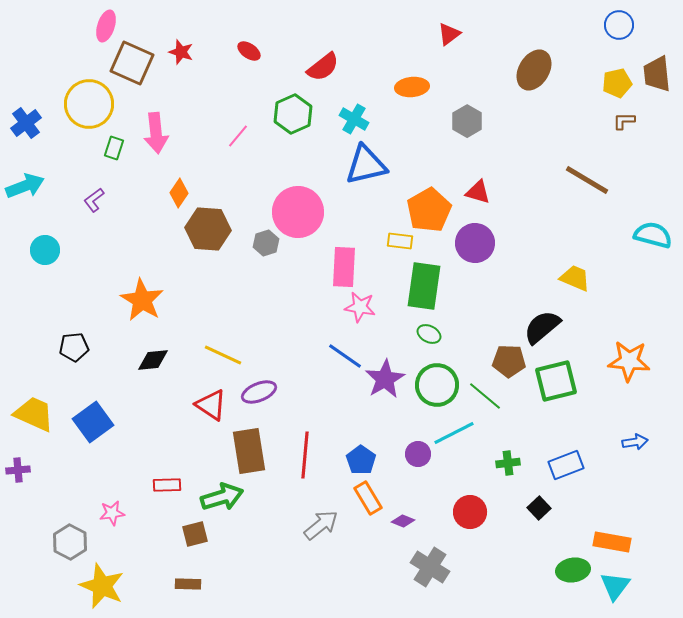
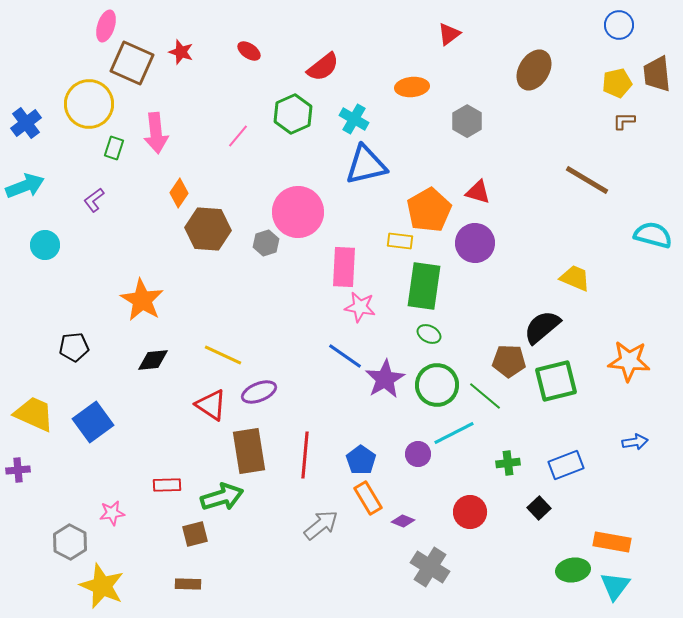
cyan circle at (45, 250): moved 5 px up
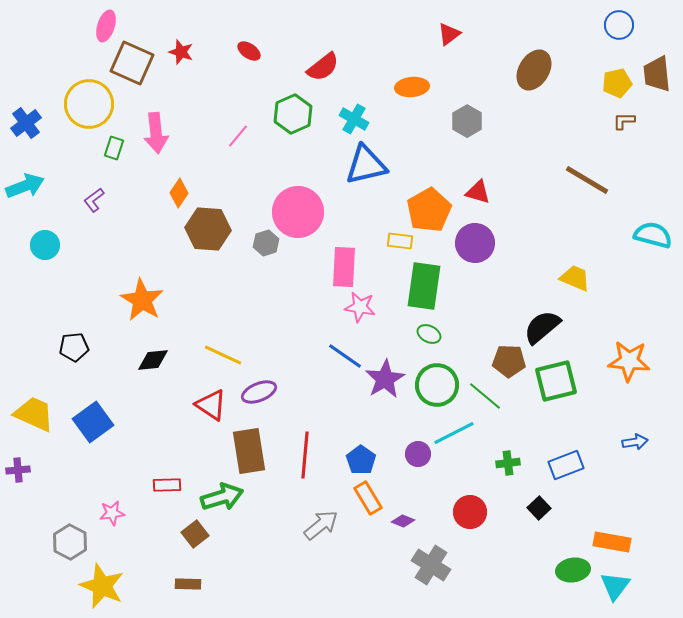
brown square at (195, 534): rotated 24 degrees counterclockwise
gray cross at (430, 567): moved 1 px right, 2 px up
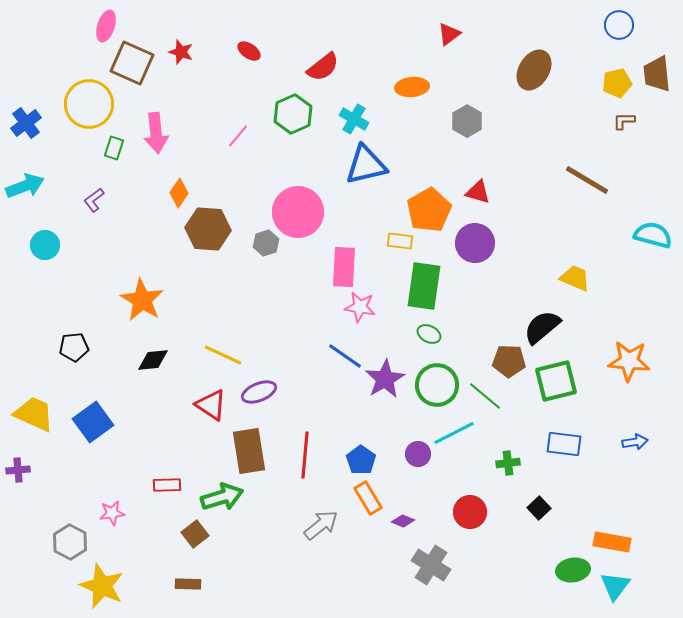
blue rectangle at (566, 465): moved 2 px left, 21 px up; rotated 28 degrees clockwise
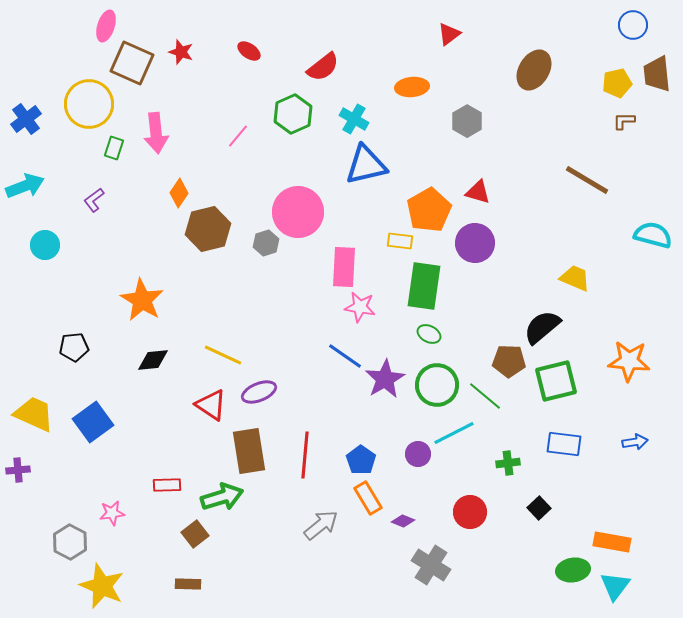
blue circle at (619, 25): moved 14 px right
blue cross at (26, 123): moved 4 px up
brown hexagon at (208, 229): rotated 18 degrees counterclockwise
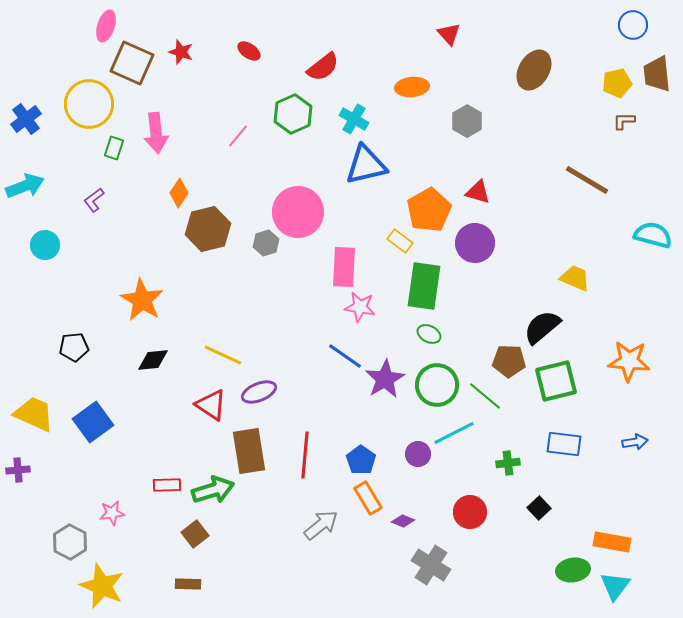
red triangle at (449, 34): rotated 35 degrees counterclockwise
yellow rectangle at (400, 241): rotated 30 degrees clockwise
green arrow at (222, 497): moved 9 px left, 7 px up
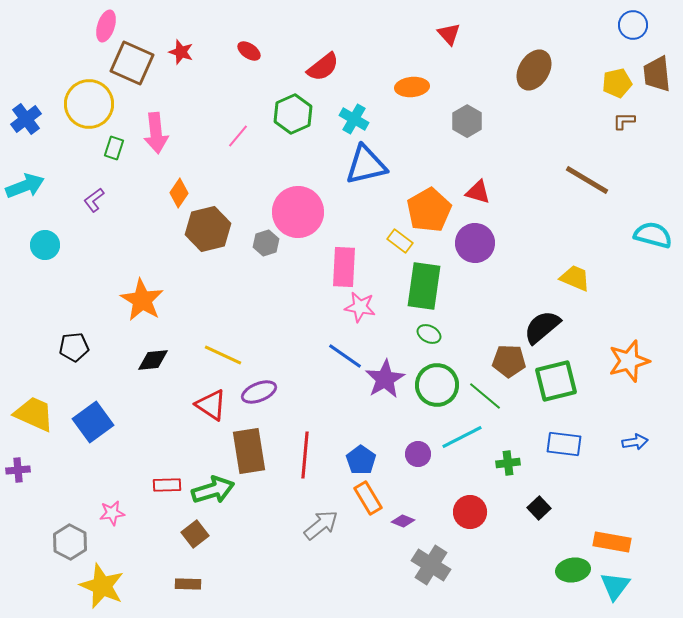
orange star at (629, 361): rotated 21 degrees counterclockwise
cyan line at (454, 433): moved 8 px right, 4 px down
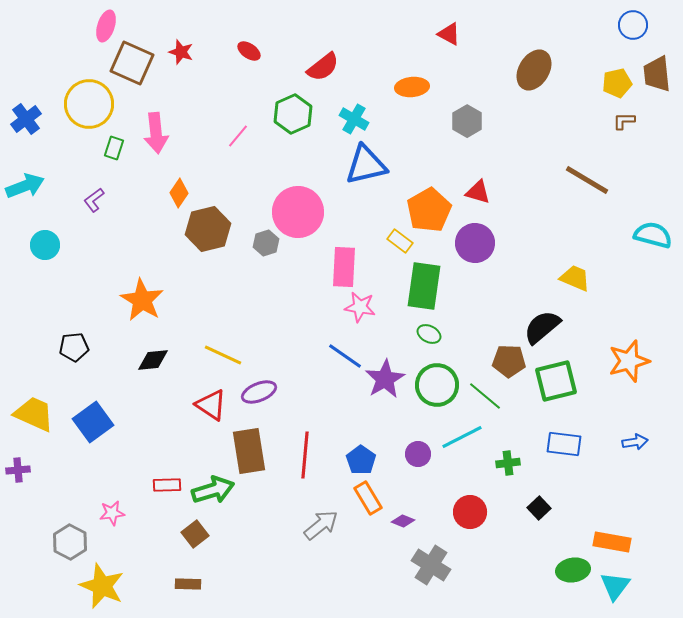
red triangle at (449, 34): rotated 20 degrees counterclockwise
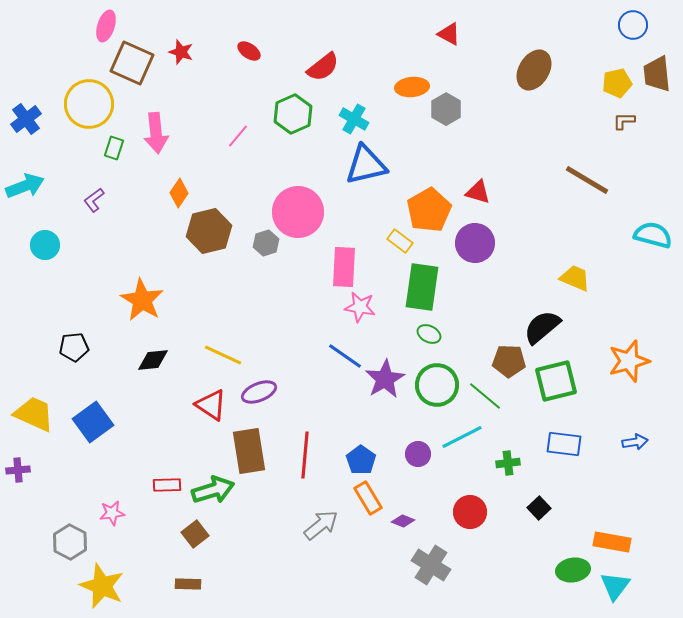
gray hexagon at (467, 121): moved 21 px left, 12 px up
brown hexagon at (208, 229): moved 1 px right, 2 px down
green rectangle at (424, 286): moved 2 px left, 1 px down
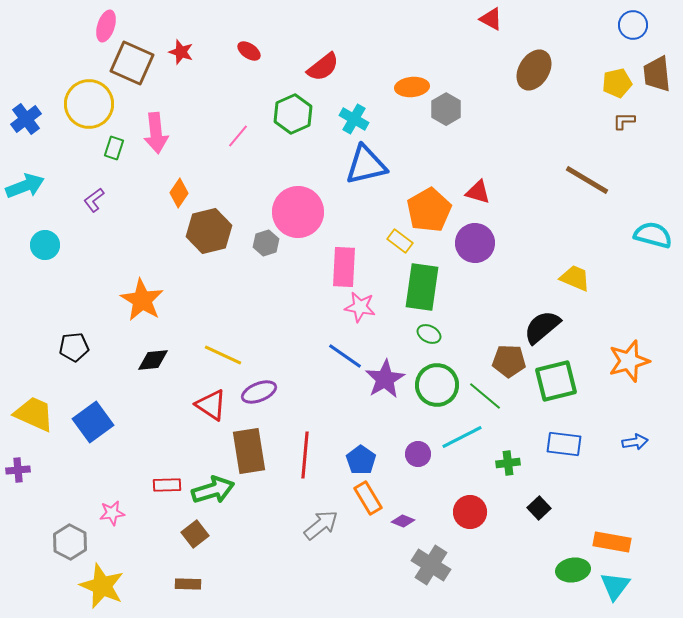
red triangle at (449, 34): moved 42 px right, 15 px up
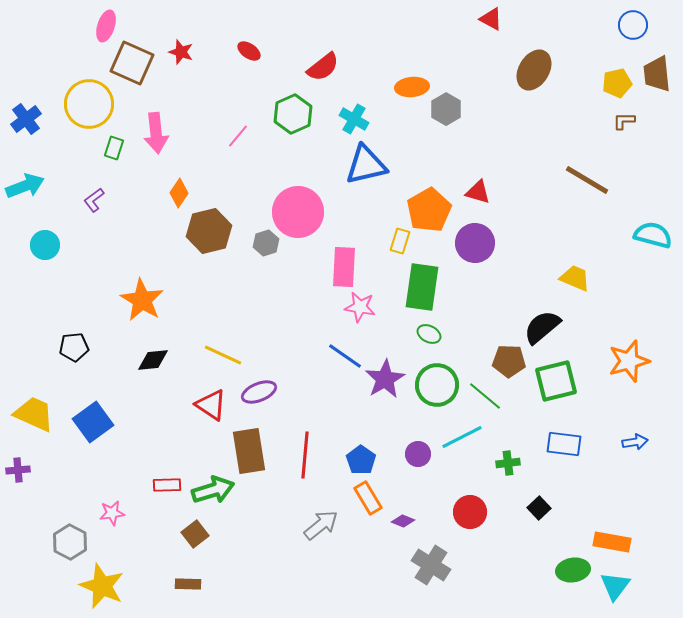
yellow rectangle at (400, 241): rotated 70 degrees clockwise
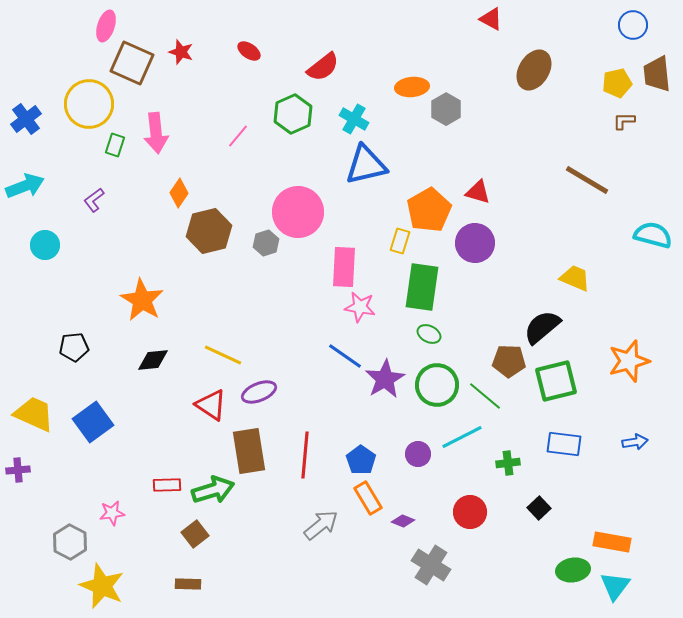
green rectangle at (114, 148): moved 1 px right, 3 px up
